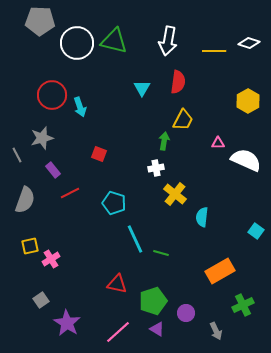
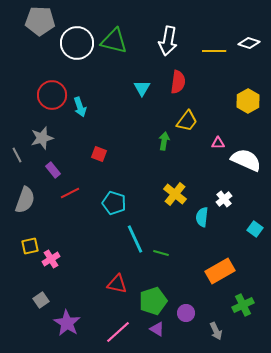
yellow trapezoid: moved 4 px right, 1 px down; rotated 10 degrees clockwise
white cross: moved 68 px right, 31 px down; rotated 28 degrees counterclockwise
cyan square: moved 1 px left, 2 px up
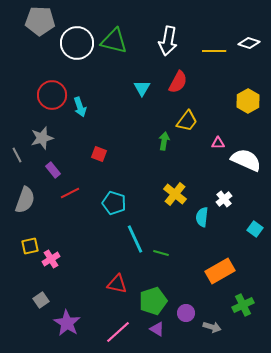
red semicircle: rotated 20 degrees clockwise
gray arrow: moved 4 px left, 4 px up; rotated 48 degrees counterclockwise
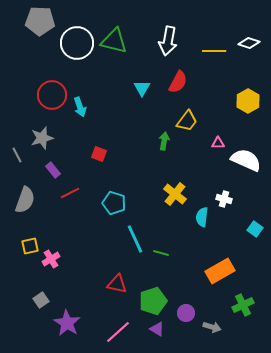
white cross: rotated 35 degrees counterclockwise
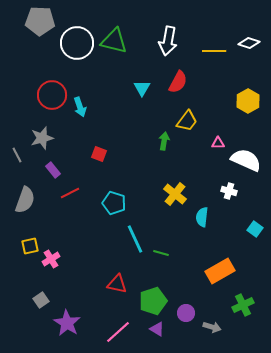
white cross: moved 5 px right, 8 px up
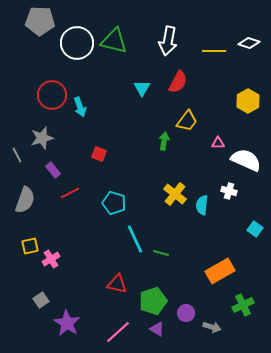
cyan semicircle: moved 12 px up
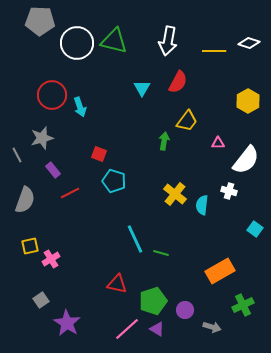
white semicircle: rotated 104 degrees clockwise
cyan pentagon: moved 22 px up
purple circle: moved 1 px left, 3 px up
pink line: moved 9 px right, 3 px up
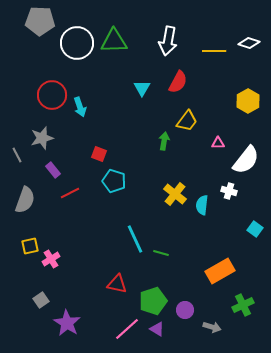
green triangle: rotated 16 degrees counterclockwise
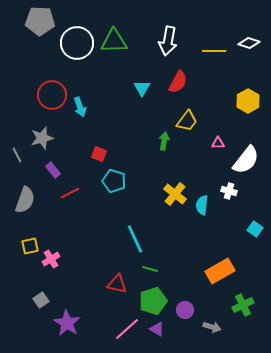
green line: moved 11 px left, 16 px down
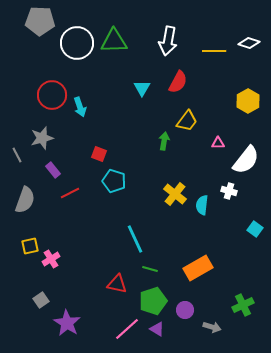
orange rectangle: moved 22 px left, 3 px up
